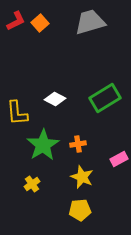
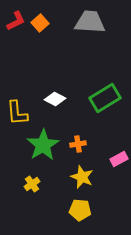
gray trapezoid: rotated 20 degrees clockwise
yellow pentagon: rotated 10 degrees clockwise
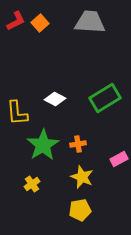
yellow pentagon: rotated 15 degrees counterclockwise
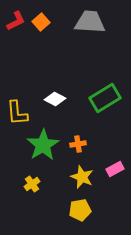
orange square: moved 1 px right, 1 px up
pink rectangle: moved 4 px left, 10 px down
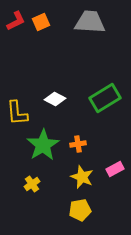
orange square: rotated 18 degrees clockwise
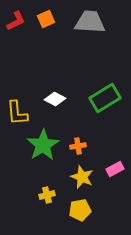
orange square: moved 5 px right, 3 px up
orange cross: moved 2 px down
yellow cross: moved 15 px right, 11 px down; rotated 21 degrees clockwise
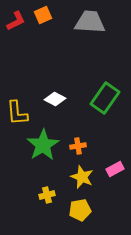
orange square: moved 3 px left, 4 px up
green rectangle: rotated 24 degrees counterclockwise
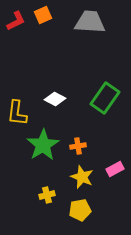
yellow L-shape: rotated 12 degrees clockwise
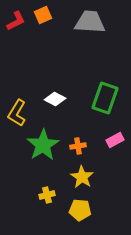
green rectangle: rotated 16 degrees counterclockwise
yellow L-shape: rotated 24 degrees clockwise
pink rectangle: moved 29 px up
yellow star: rotated 10 degrees clockwise
yellow pentagon: rotated 15 degrees clockwise
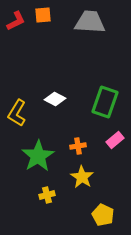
orange square: rotated 18 degrees clockwise
green rectangle: moved 4 px down
pink rectangle: rotated 12 degrees counterclockwise
green star: moved 5 px left, 11 px down
yellow pentagon: moved 23 px right, 5 px down; rotated 20 degrees clockwise
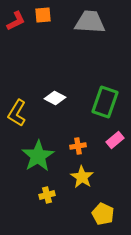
white diamond: moved 1 px up
yellow pentagon: moved 1 px up
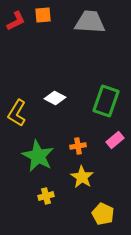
green rectangle: moved 1 px right, 1 px up
green star: rotated 12 degrees counterclockwise
yellow cross: moved 1 px left, 1 px down
